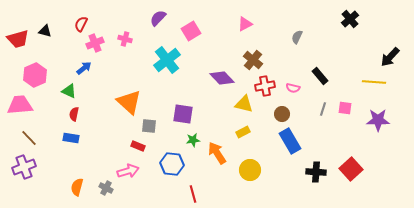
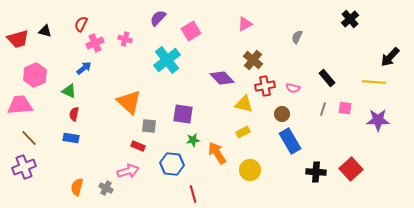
black rectangle at (320, 76): moved 7 px right, 2 px down
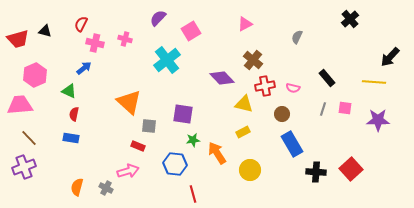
pink cross at (95, 43): rotated 36 degrees clockwise
blue rectangle at (290, 141): moved 2 px right, 3 px down
blue hexagon at (172, 164): moved 3 px right
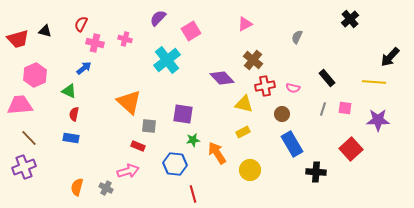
red square at (351, 169): moved 20 px up
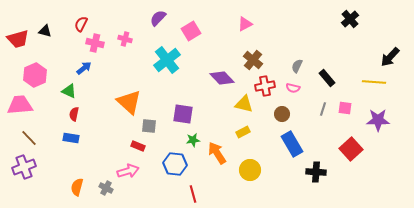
gray semicircle at (297, 37): moved 29 px down
